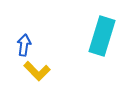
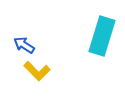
blue arrow: rotated 65 degrees counterclockwise
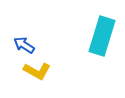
yellow L-shape: rotated 16 degrees counterclockwise
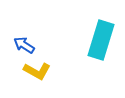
cyan rectangle: moved 1 px left, 4 px down
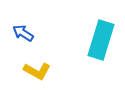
blue arrow: moved 1 px left, 12 px up
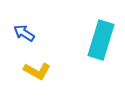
blue arrow: moved 1 px right
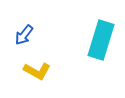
blue arrow: moved 2 px down; rotated 85 degrees counterclockwise
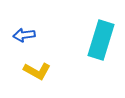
blue arrow: rotated 45 degrees clockwise
